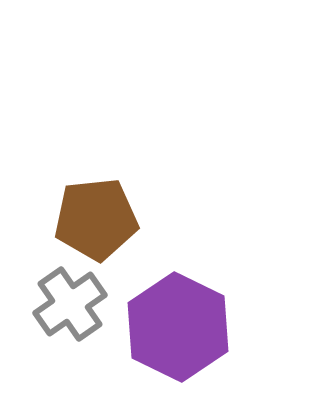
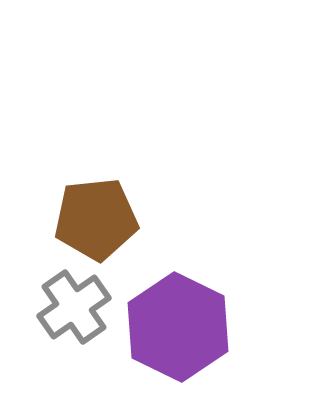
gray cross: moved 4 px right, 3 px down
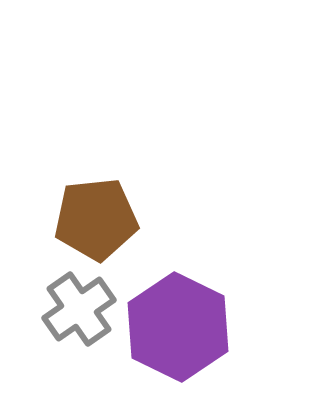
gray cross: moved 5 px right, 2 px down
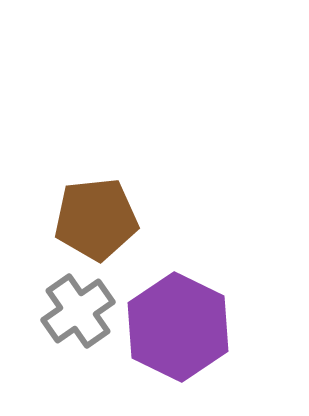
gray cross: moved 1 px left, 2 px down
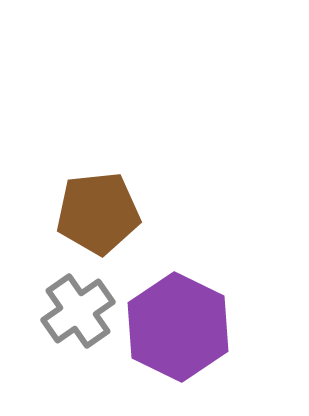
brown pentagon: moved 2 px right, 6 px up
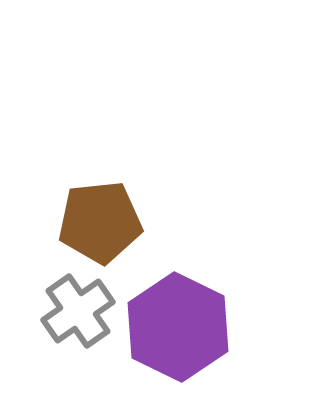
brown pentagon: moved 2 px right, 9 px down
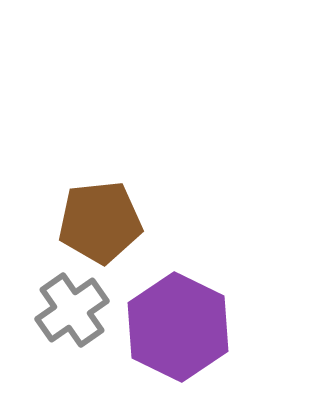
gray cross: moved 6 px left, 1 px up
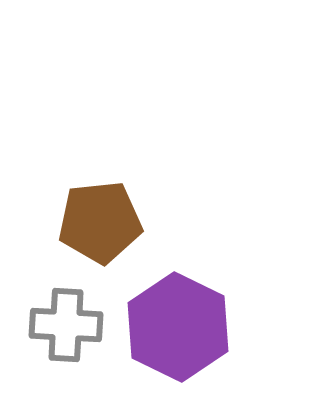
gray cross: moved 6 px left, 15 px down; rotated 38 degrees clockwise
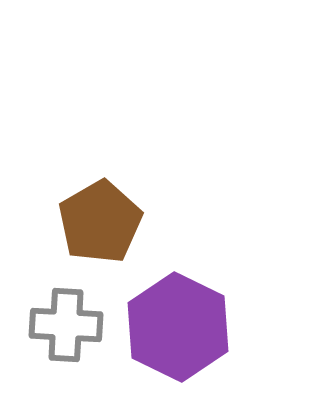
brown pentagon: rotated 24 degrees counterclockwise
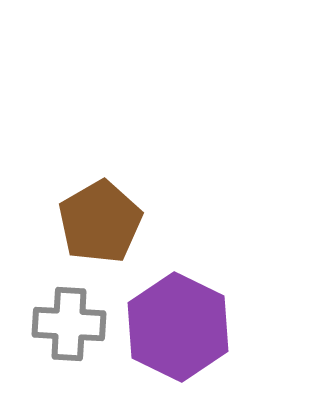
gray cross: moved 3 px right, 1 px up
